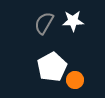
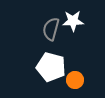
gray semicircle: moved 7 px right, 6 px down; rotated 15 degrees counterclockwise
white pentagon: moved 1 px left; rotated 28 degrees counterclockwise
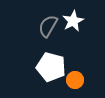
white star: rotated 25 degrees counterclockwise
gray semicircle: moved 3 px left, 3 px up; rotated 15 degrees clockwise
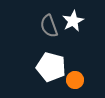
gray semicircle: moved 1 px right; rotated 50 degrees counterclockwise
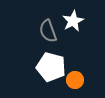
gray semicircle: moved 1 px left, 5 px down
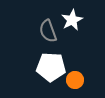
white star: moved 1 px left, 1 px up
white pentagon: rotated 12 degrees counterclockwise
